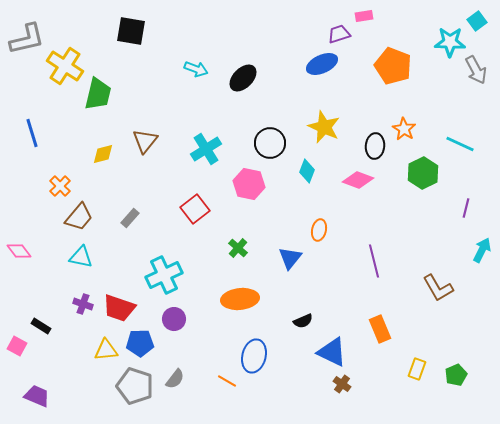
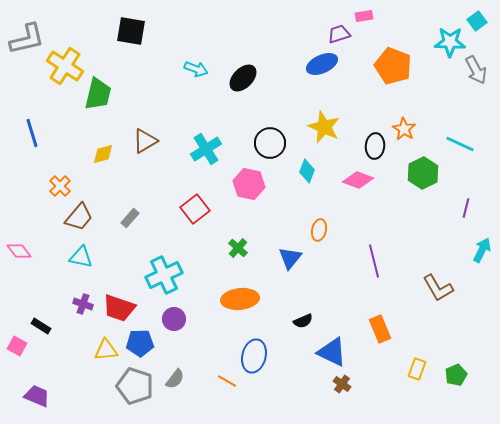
brown triangle at (145, 141): rotated 20 degrees clockwise
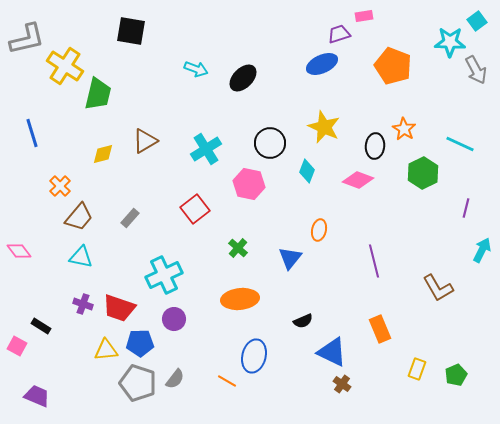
gray pentagon at (135, 386): moved 3 px right, 3 px up
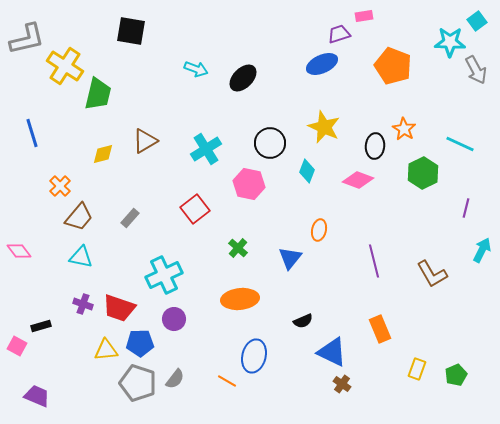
brown L-shape at (438, 288): moved 6 px left, 14 px up
black rectangle at (41, 326): rotated 48 degrees counterclockwise
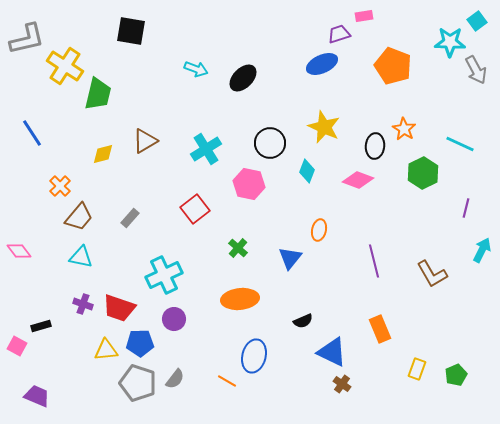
blue line at (32, 133): rotated 16 degrees counterclockwise
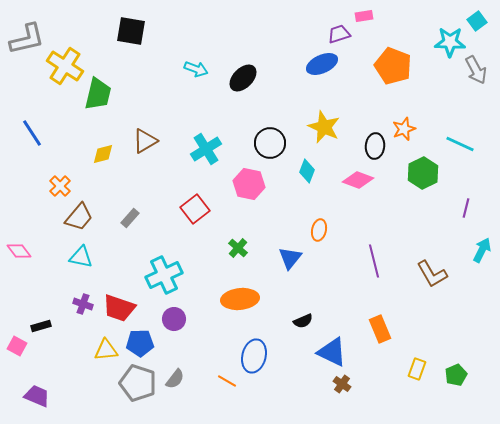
orange star at (404, 129): rotated 20 degrees clockwise
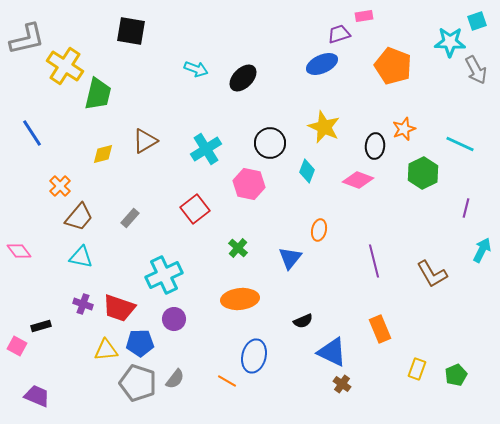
cyan square at (477, 21): rotated 18 degrees clockwise
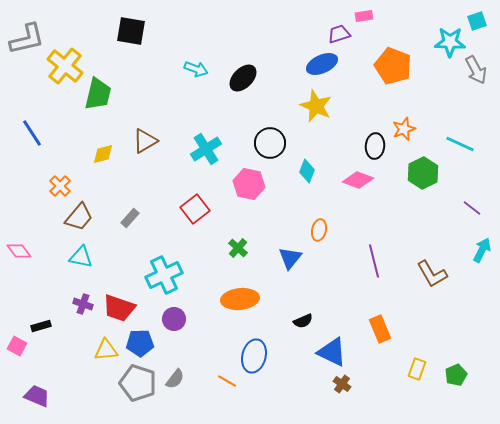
yellow cross at (65, 66): rotated 6 degrees clockwise
yellow star at (324, 127): moved 8 px left, 21 px up
purple line at (466, 208): moved 6 px right; rotated 66 degrees counterclockwise
